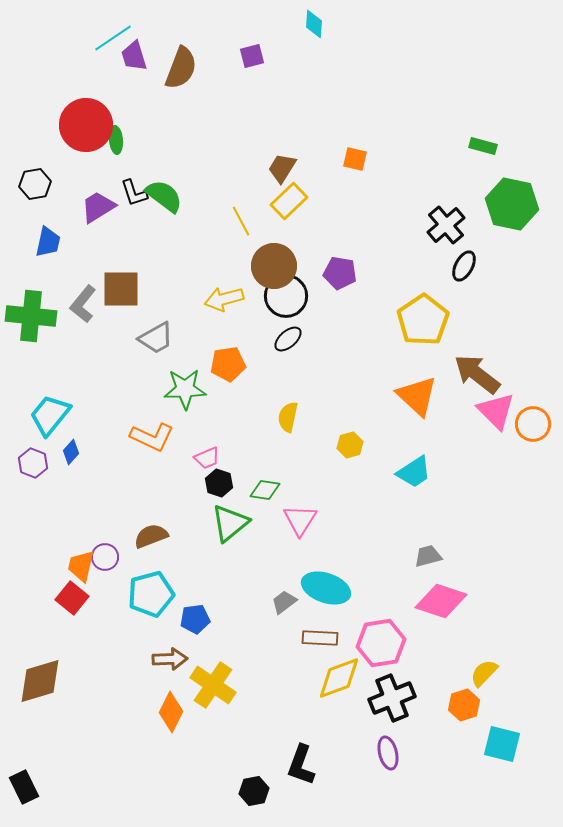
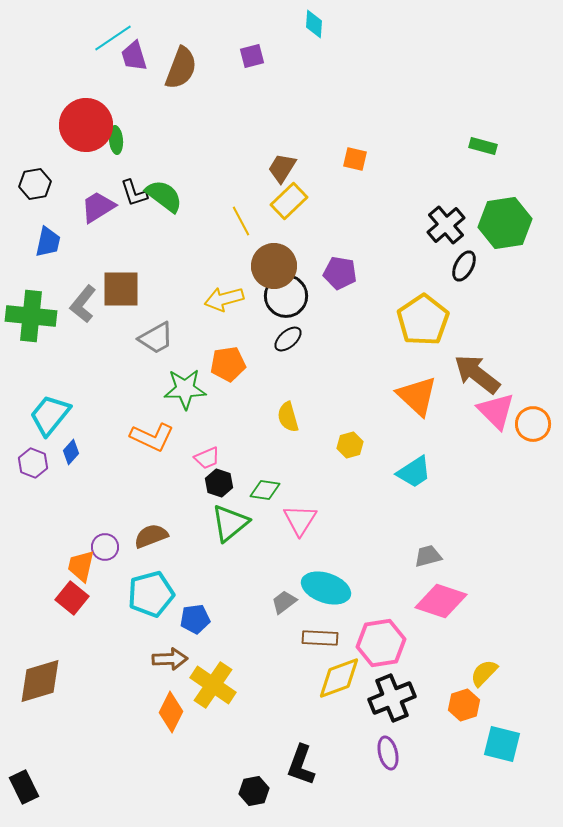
green hexagon at (512, 204): moved 7 px left, 19 px down; rotated 21 degrees counterclockwise
yellow semicircle at (288, 417): rotated 28 degrees counterclockwise
purple circle at (105, 557): moved 10 px up
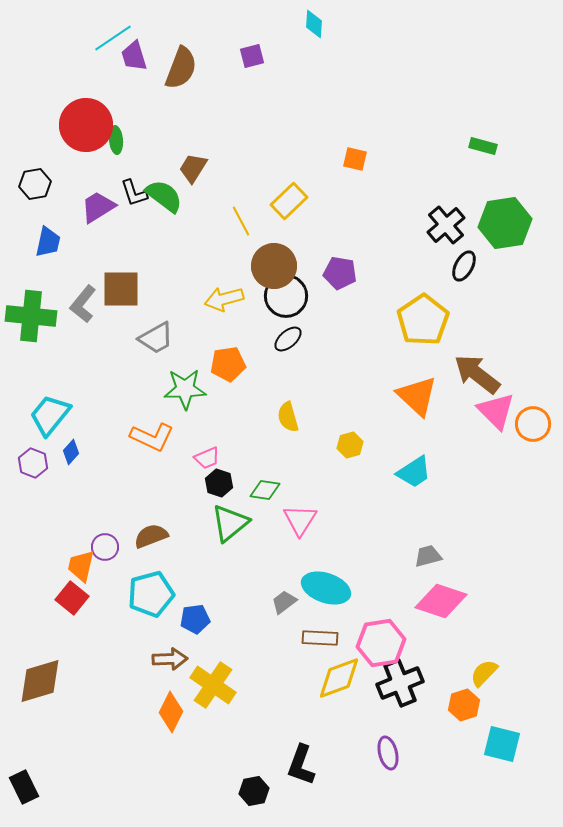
brown trapezoid at (282, 168): moved 89 px left
black cross at (392, 698): moved 8 px right, 15 px up
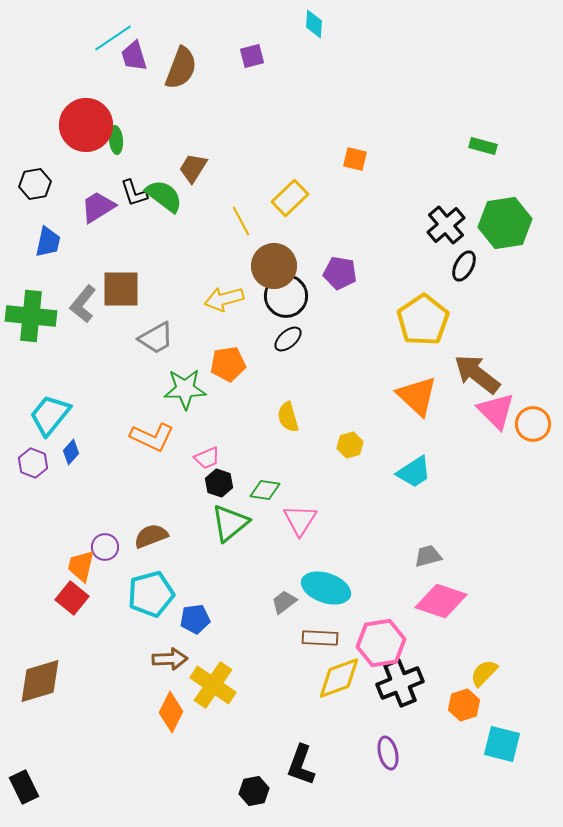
yellow rectangle at (289, 201): moved 1 px right, 3 px up
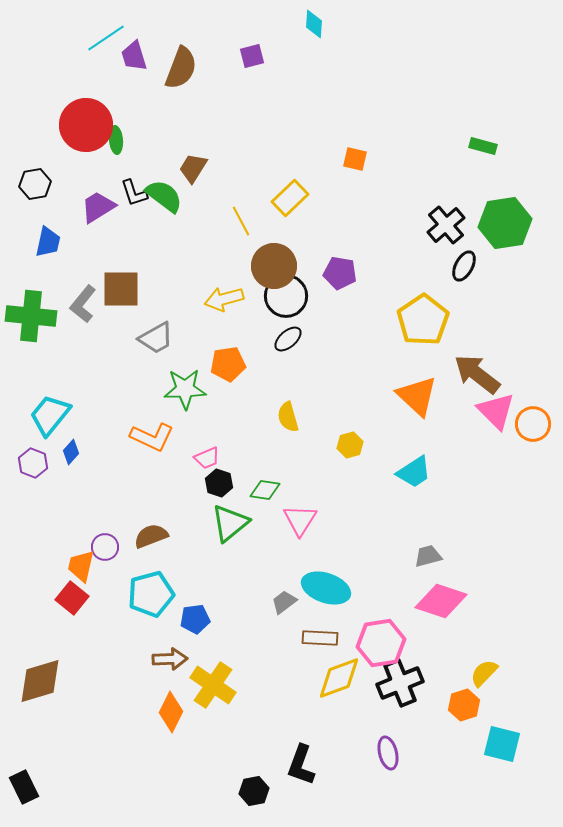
cyan line at (113, 38): moved 7 px left
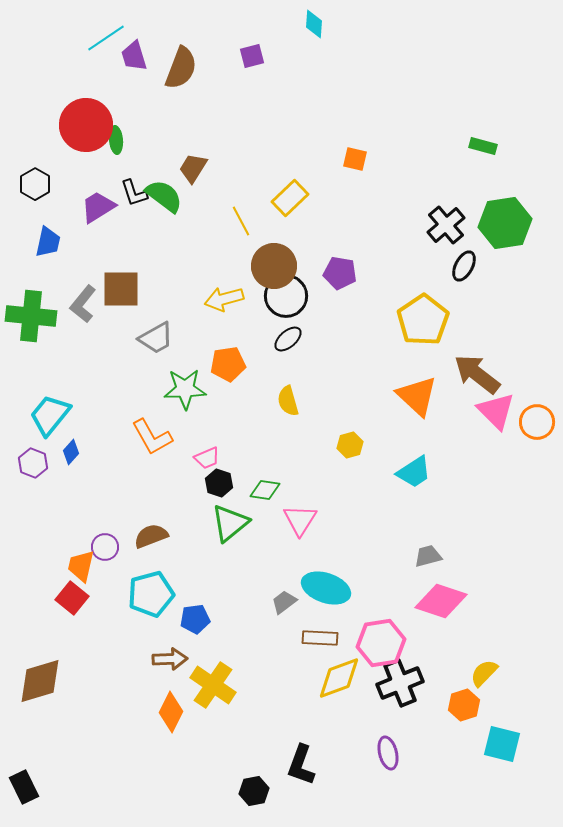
black hexagon at (35, 184): rotated 20 degrees counterclockwise
yellow semicircle at (288, 417): moved 16 px up
orange circle at (533, 424): moved 4 px right, 2 px up
orange L-shape at (152, 437): rotated 36 degrees clockwise
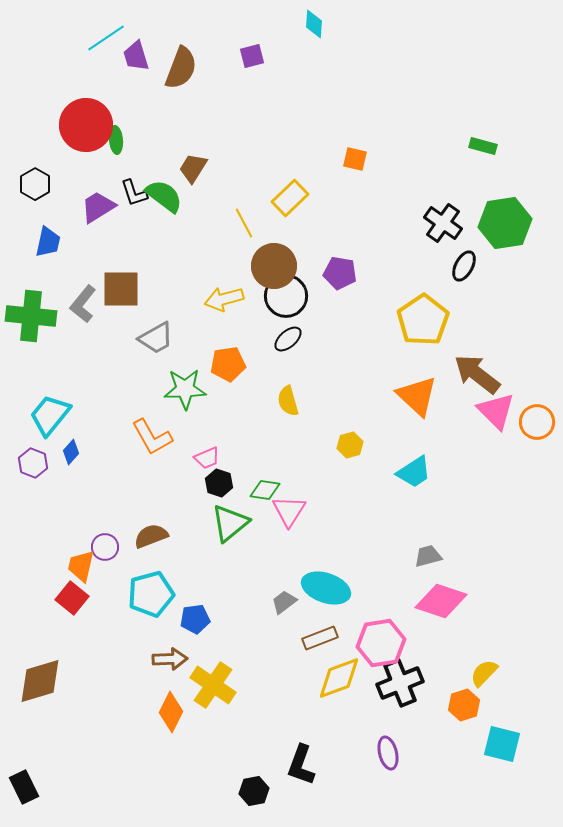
purple trapezoid at (134, 56): moved 2 px right
yellow line at (241, 221): moved 3 px right, 2 px down
black cross at (446, 225): moved 3 px left, 2 px up; rotated 15 degrees counterclockwise
pink triangle at (300, 520): moved 11 px left, 9 px up
brown rectangle at (320, 638): rotated 24 degrees counterclockwise
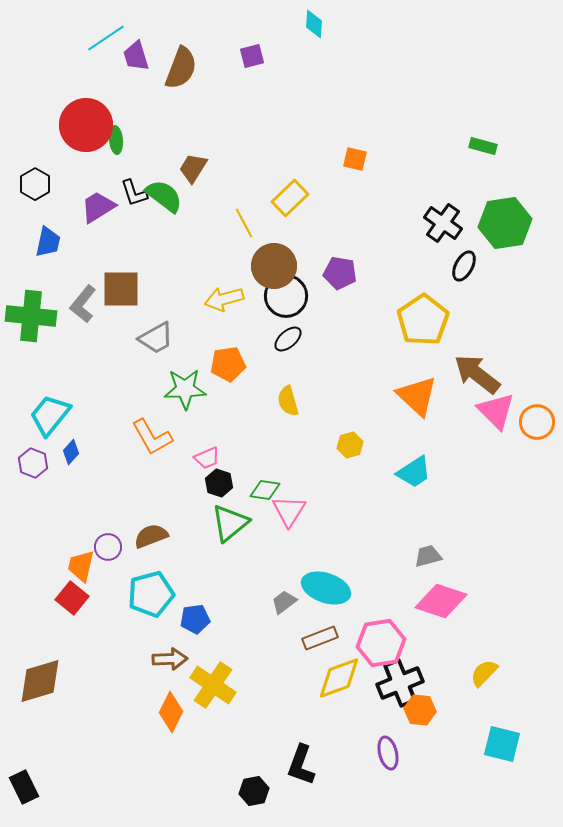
purple circle at (105, 547): moved 3 px right
orange hexagon at (464, 705): moved 44 px left, 5 px down; rotated 24 degrees clockwise
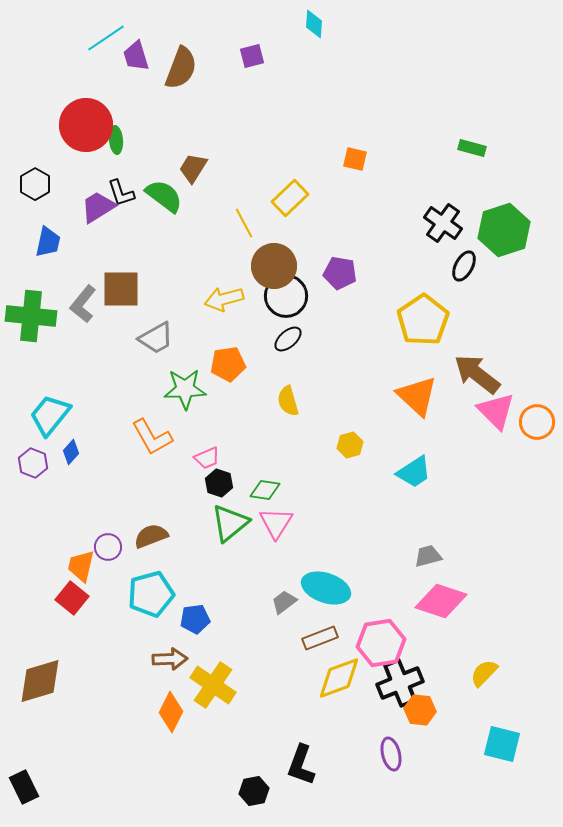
green rectangle at (483, 146): moved 11 px left, 2 px down
black L-shape at (134, 193): moved 13 px left
green hexagon at (505, 223): moved 1 px left, 7 px down; rotated 9 degrees counterclockwise
pink triangle at (289, 511): moved 13 px left, 12 px down
purple ellipse at (388, 753): moved 3 px right, 1 px down
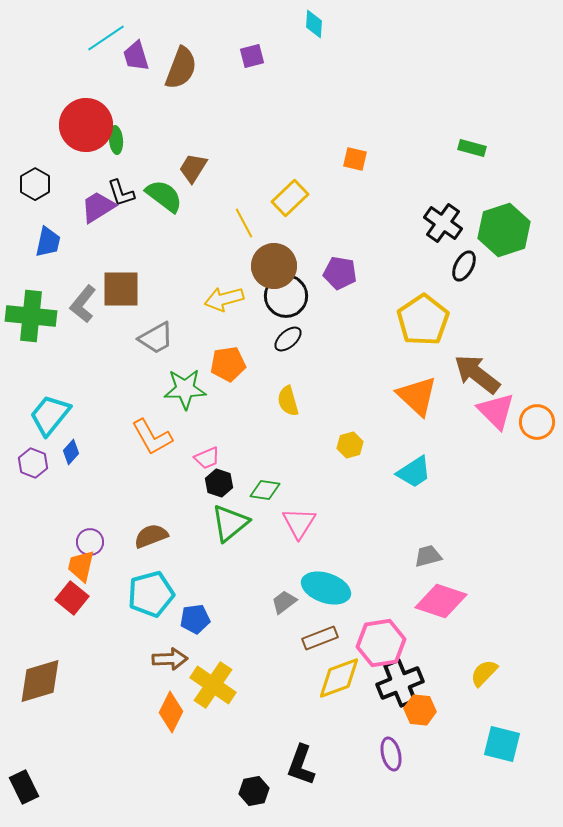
pink triangle at (276, 523): moved 23 px right
purple circle at (108, 547): moved 18 px left, 5 px up
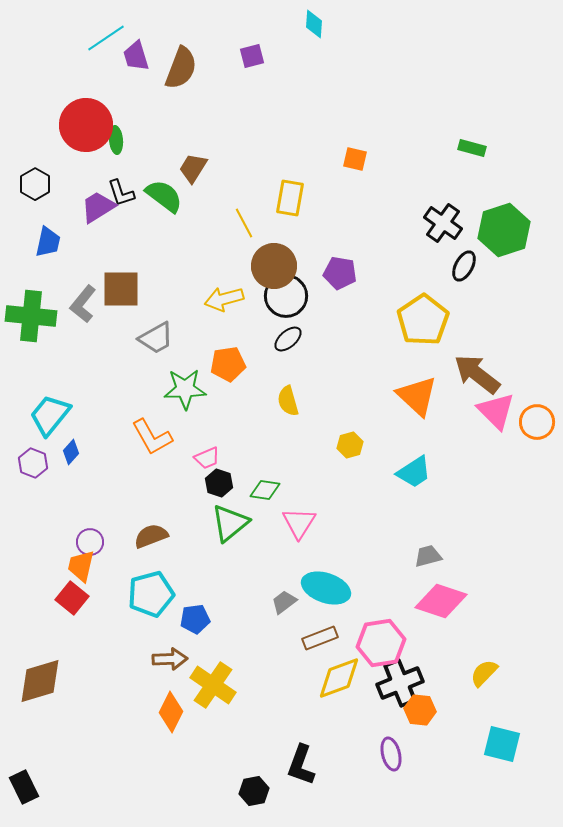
yellow rectangle at (290, 198): rotated 36 degrees counterclockwise
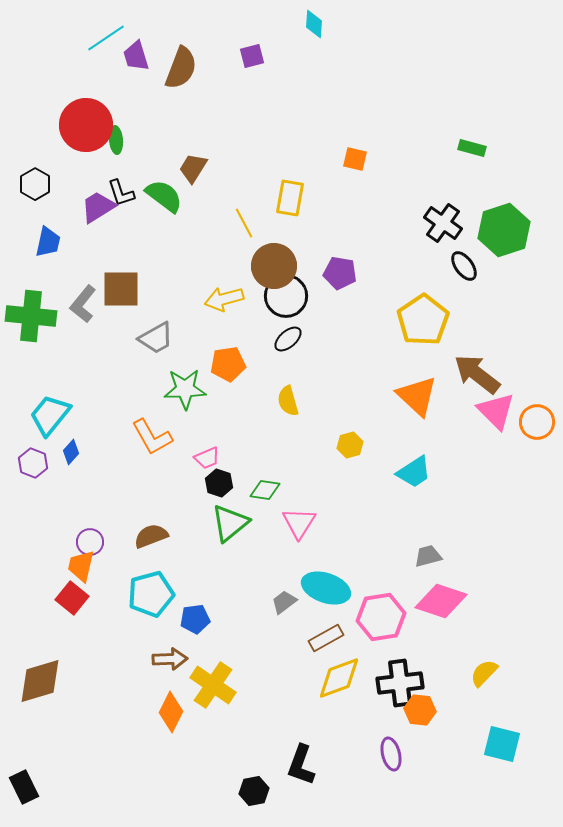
black ellipse at (464, 266): rotated 64 degrees counterclockwise
brown rectangle at (320, 638): moved 6 px right; rotated 8 degrees counterclockwise
pink hexagon at (381, 643): moved 26 px up
black cross at (400, 683): rotated 15 degrees clockwise
